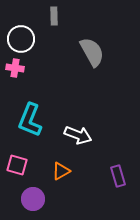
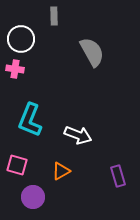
pink cross: moved 1 px down
purple circle: moved 2 px up
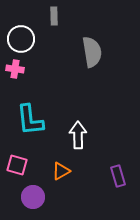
gray semicircle: rotated 20 degrees clockwise
cyan L-shape: rotated 28 degrees counterclockwise
white arrow: rotated 112 degrees counterclockwise
